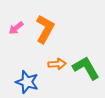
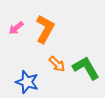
orange arrow: rotated 48 degrees clockwise
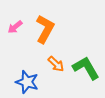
pink arrow: moved 1 px left, 1 px up
orange arrow: moved 1 px left
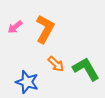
green L-shape: moved 1 px down
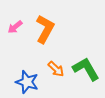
orange arrow: moved 5 px down
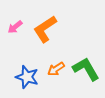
orange L-shape: rotated 152 degrees counterclockwise
orange arrow: rotated 102 degrees clockwise
blue star: moved 5 px up
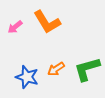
orange L-shape: moved 2 px right, 7 px up; rotated 88 degrees counterclockwise
green L-shape: moved 1 px right; rotated 76 degrees counterclockwise
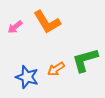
green L-shape: moved 2 px left, 9 px up
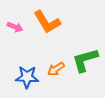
pink arrow: rotated 119 degrees counterclockwise
blue star: rotated 15 degrees counterclockwise
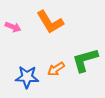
orange L-shape: moved 3 px right
pink arrow: moved 2 px left
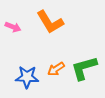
green L-shape: moved 1 px left, 8 px down
